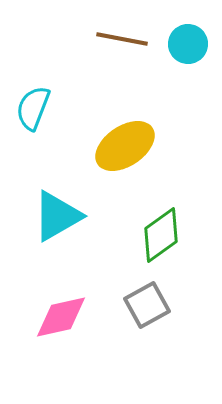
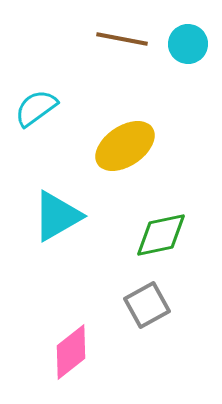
cyan semicircle: moved 3 px right; rotated 33 degrees clockwise
green diamond: rotated 24 degrees clockwise
pink diamond: moved 10 px right, 35 px down; rotated 26 degrees counterclockwise
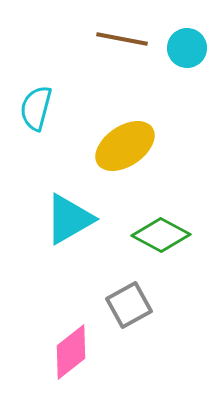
cyan circle: moved 1 px left, 4 px down
cyan semicircle: rotated 39 degrees counterclockwise
cyan triangle: moved 12 px right, 3 px down
green diamond: rotated 40 degrees clockwise
gray square: moved 18 px left
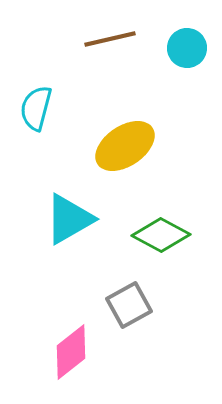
brown line: moved 12 px left; rotated 24 degrees counterclockwise
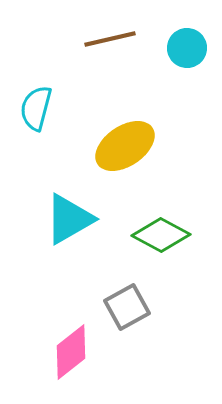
gray square: moved 2 px left, 2 px down
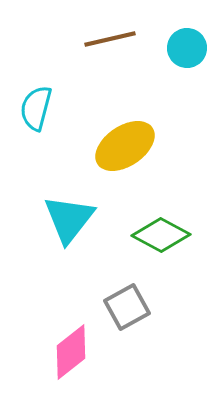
cyan triangle: rotated 22 degrees counterclockwise
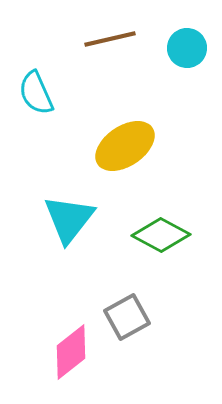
cyan semicircle: moved 15 px up; rotated 39 degrees counterclockwise
gray square: moved 10 px down
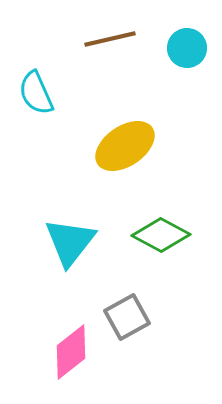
cyan triangle: moved 1 px right, 23 px down
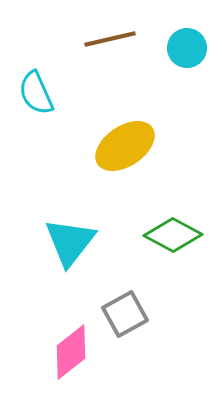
green diamond: moved 12 px right
gray square: moved 2 px left, 3 px up
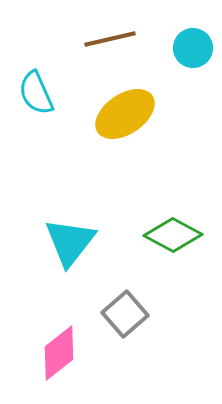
cyan circle: moved 6 px right
yellow ellipse: moved 32 px up
gray square: rotated 12 degrees counterclockwise
pink diamond: moved 12 px left, 1 px down
